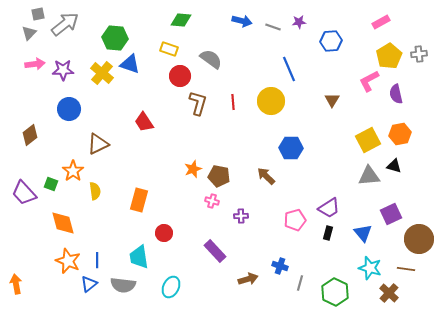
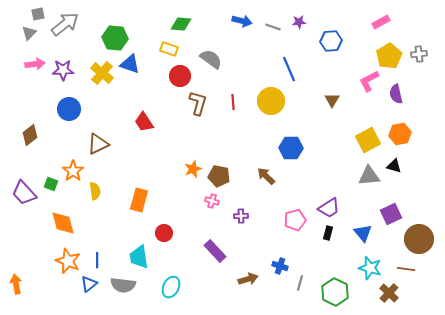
green diamond at (181, 20): moved 4 px down
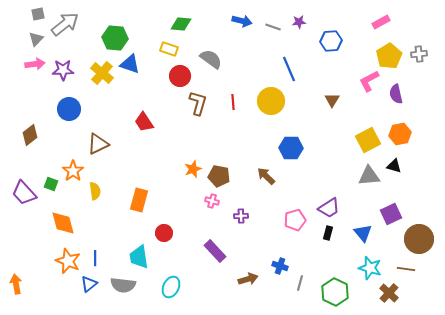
gray triangle at (29, 33): moved 7 px right, 6 px down
blue line at (97, 260): moved 2 px left, 2 px up
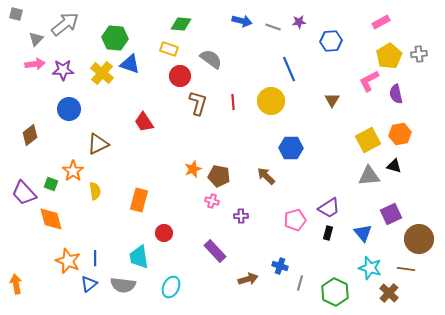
gray square at (38, 14): moved 22 px left; rotated 24 degrees clockwise
orange diamond at (63, 223): moved 12 px left, 4 px up
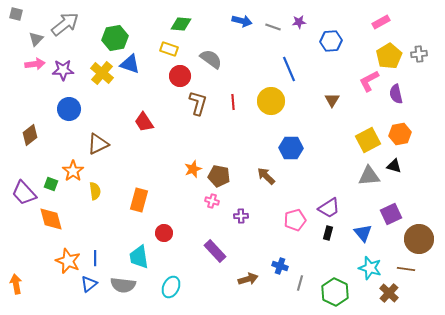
green hexagon at (115, 38): rotated 15 degrees counterclockwise
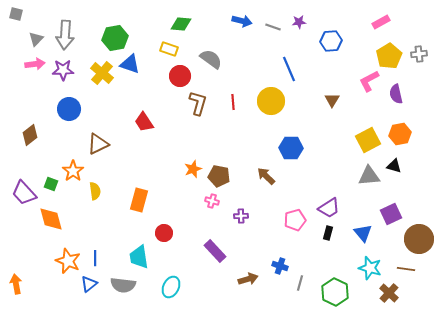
gray arrow at (65, 24): moved 11 px down; rotated 132 degrees clockwise
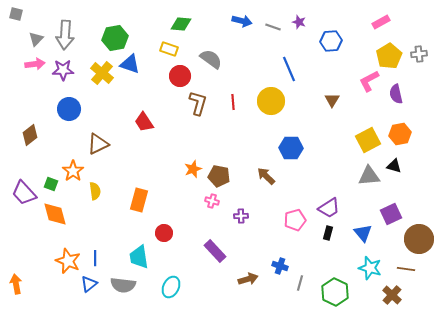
purple star at (299, 22): rotated 24 degrees clockwise
orange diamond at (51, 219): moved 4 px right, 5 px up
brown cross at (389, 293): moved 3 px right, 2 px down
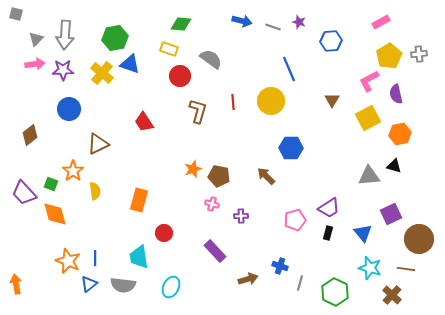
brown L-shape at (198, 103): moved 8 px down
yellow square at (368, 140): moved 22 px up
pink cross at (212, 201): moved 3 px down
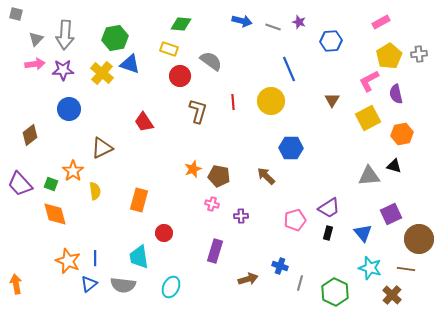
gray semicircle at (211, 59): moved 2 px down
orange hexagon at (400, 134): moved 2 px right
brown triangle at (98, 144): moved 4 px right, 4 px down
purple trapezoid at (24, 193): moved 4 px left, 9 px up
purple rectangle at (215, 251): rotated 60 degrees clockwise
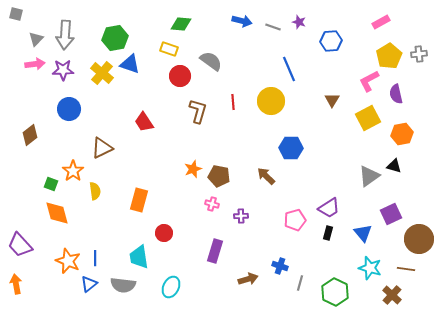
gray triangle at (369, 176): rotated 30 degrees counterclockwise
purple trapezoid at (20, 184): moved 61 px down
orange diamond at (55, 214): moved 2 px right, 1 px up
